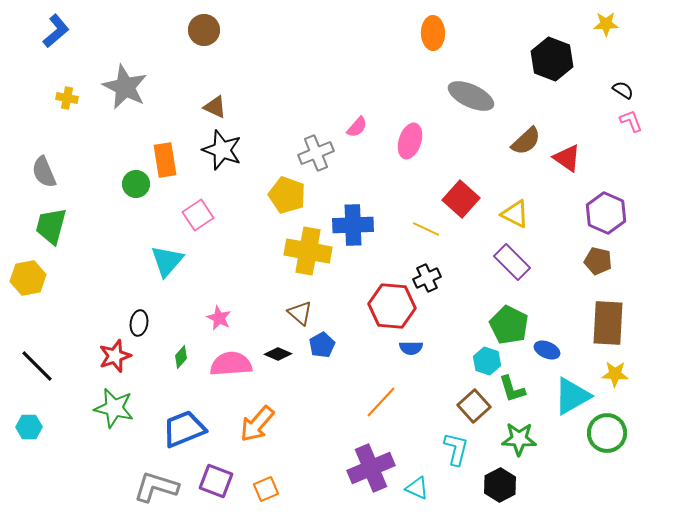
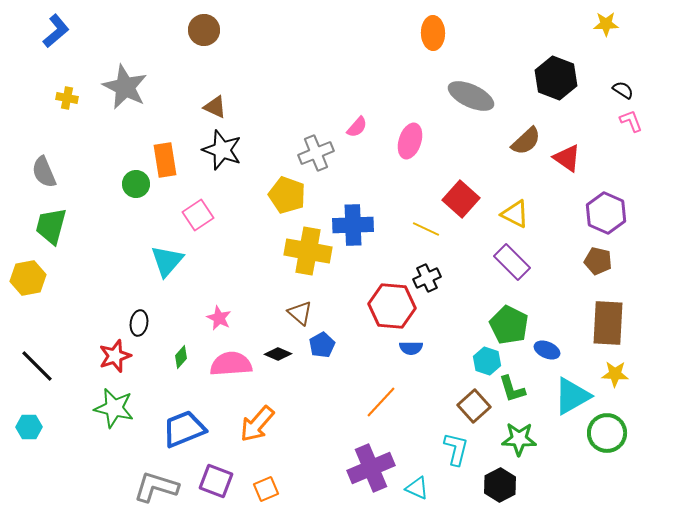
black hexagon at (552, 59): moved 4 px right, 19 px down
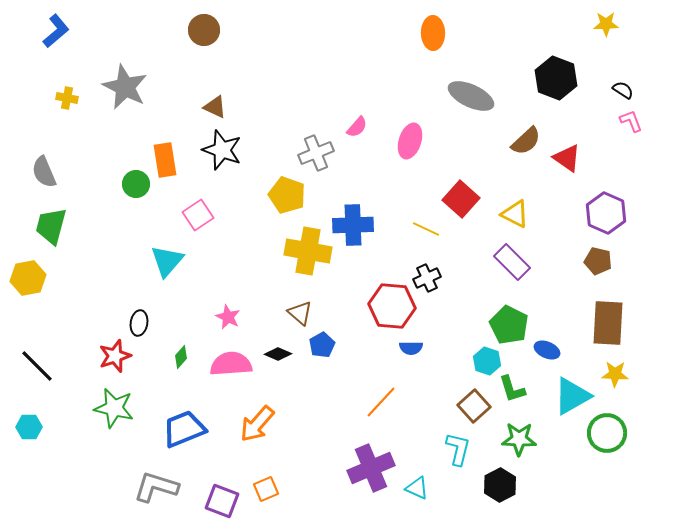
pink star at (219, 318): moved 9 px right, 1 px up
cyan L-shape at (456, 449): moved 2 px right
purple square at (216, 481): moved 6 px right, 20 px down
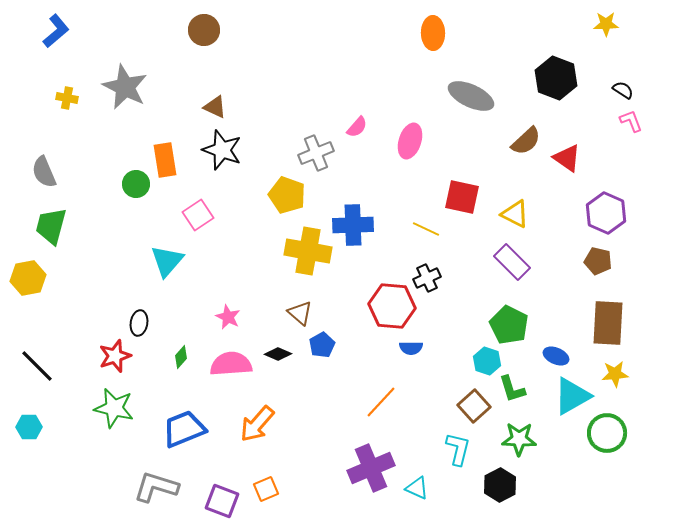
red square at (461, 199): moved 1 px right, 2 px up; rotated 30 degrees counterclockwise
blue ellipse at (547, 350): moved 9 px right, 6 px down
yellow star at (615, 374): rotated 8 degrees counterclockwise
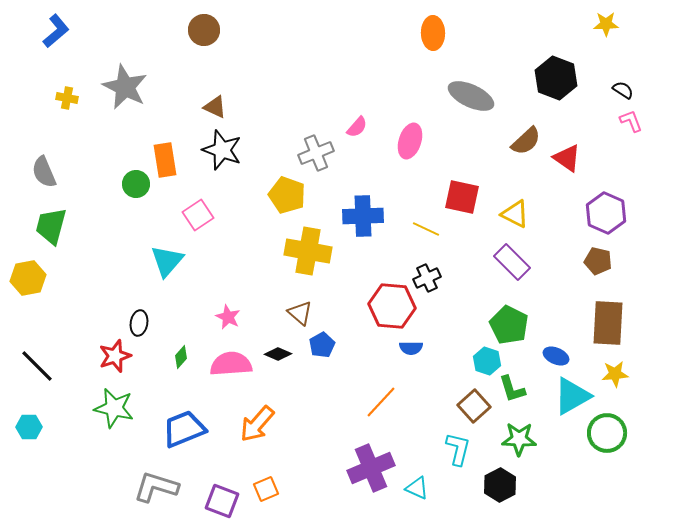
blue cross at (353, 225): moved 10 px right, 9 px up
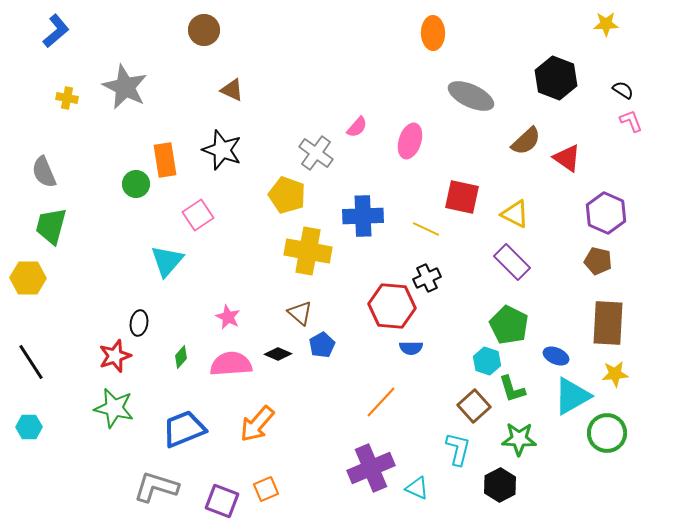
brown triangle at (215, 107): moved 17 px right, 17 px up
gray cross at (316, 153): rotated 32 degrees counterclockwise
yellow hexagon at (28, 278): rotated 12 degrees clockwise
black line at (37, 366): moved 6 px left, 4 px up; rotated 12 degrees clockwise
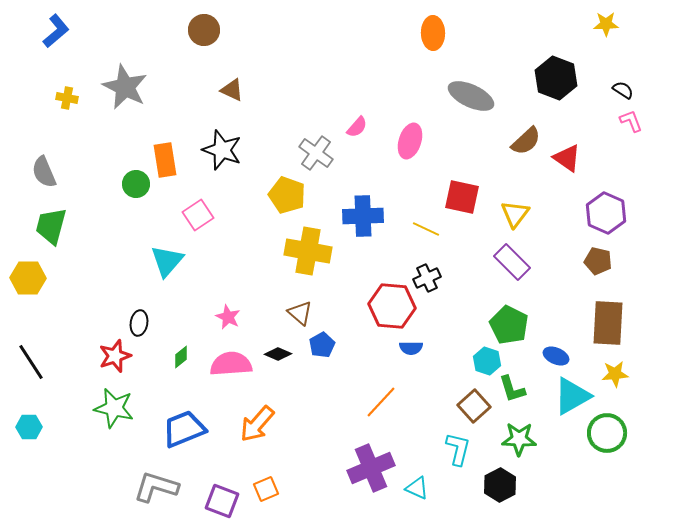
yellow triangle at (515, 214): rotated 40 degrees clockwise
green diamond at (181, 357): rotated 10 degrees clockwise
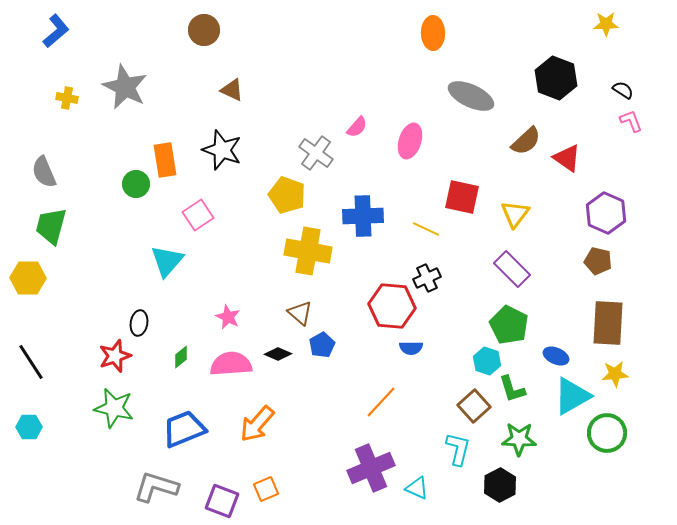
purple rectangle at (512, 262): moved 7 px down
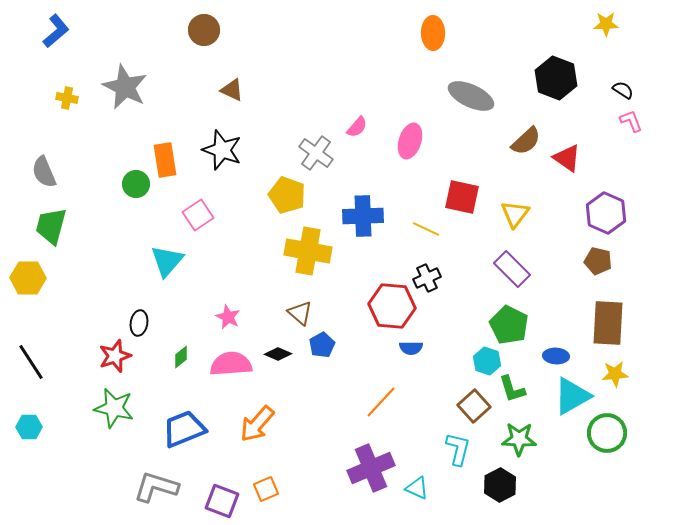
blue ellipse at (556, 356): rotated 20 degrees counterclockwise
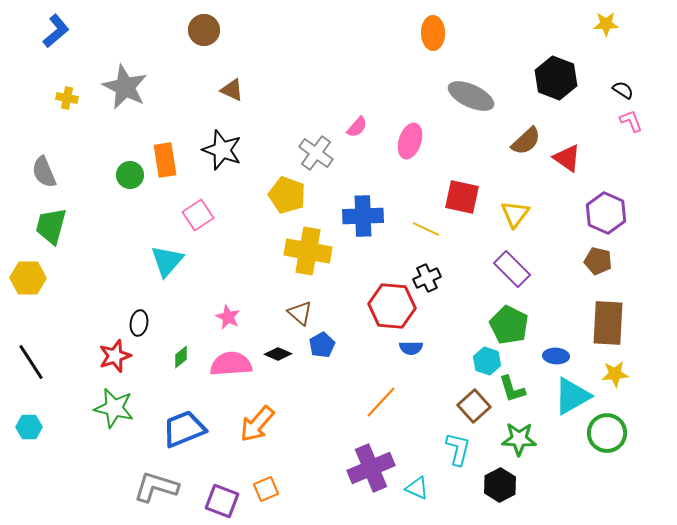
green circle at (136, 184): moved 6 px left, 9 px up
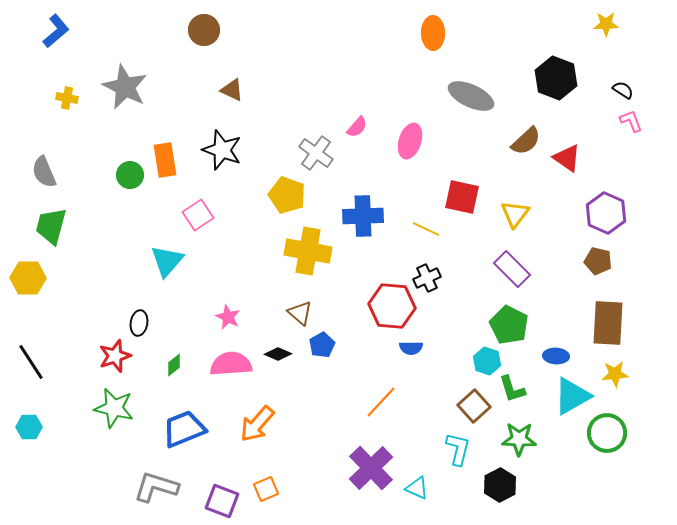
green diamond at (181, 357): moved 7 px left, 8 px down
purple cross at (371, 468): rotated 21 degrees counterclockwise
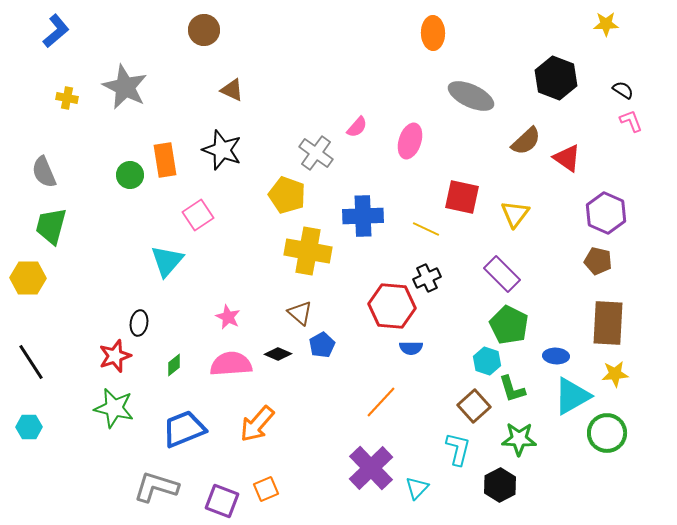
purple rectangle at (512, 269): moved 10 px left, 5 px down
cyan triangle at (417, 488): rotated 50 degrees clockwise
